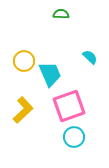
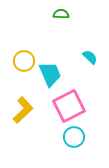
pink square: rotated 8 degrees counterclockwise
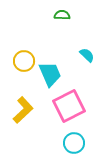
green semicircle: moved 1 px right, 1 px down
cyan semicircle: moved 3 px left, 2 px up
cyan circle: moved 6 px down
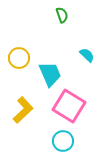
green semicircle: rotated 70 degrees clockwise
yellow circle: moved 5 px left, 3 px up
pink square: rotated 32 degrees counterclockwise
cyan circle: moved 11 px left, 2 px up
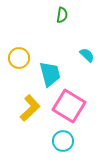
green semicircle: rotated 28 degrees clockwise
cyan trapezoid: rotated 8 degrees clockwise
yellow L-shape: moved 7 px right, 2 px up
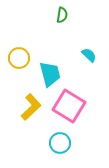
cyan semicircle: moved 2 px right
yellow L-shape: moved 1 px right, 1 px up
cyan circle: moved 3 px left, 2 px down
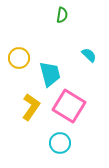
yellow L-shape: rotated 12 degrees counterclockwise
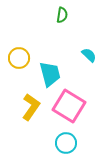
cyan circle: moved 6 px right
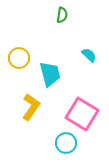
pink square: moved 13 px right, 8 px down
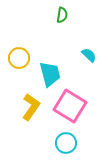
pink square: moved 12 px left, 8 px up
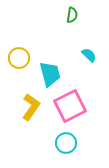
green semicircle: moved 10 px right
pink square: rotated 32 degrees clockwise
